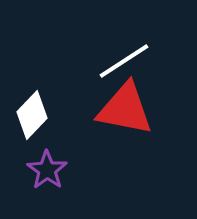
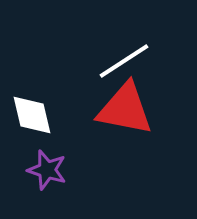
white diamond: rotated 57 degrees counterclockwise
purple star: rotated 18 degrees counterclockwise
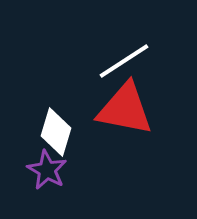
white diamond: moved 24 px right, 17 px down; rotated 30 degrees clockwise
purple star: rotated 12 degrees clockwise
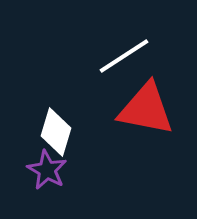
white line: moved 5 px up
red triangle: moved 21 px right
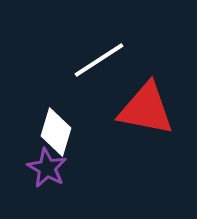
white line: moved 25 px left, 4 px down
purple star: moved 2 px up
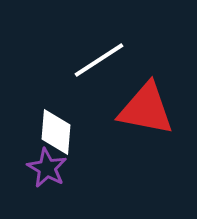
white diamond: rotated 12 degrees counterclockwise
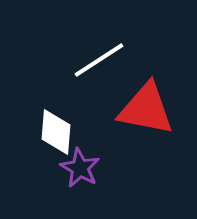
purple star: moved 33 px right
